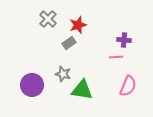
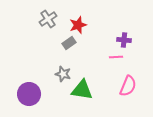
gray cross: rotated 12 degrees clockwise
purple circle: moved 3 px left, 9 px down
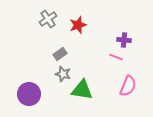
gray rectangle: moved 9 px left, 11 px down
pink line: rotated 24 degrees clockwise
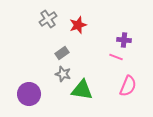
gray rectangle: moved 2 px right, 1 px up
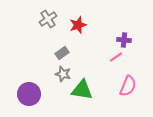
pink line: rotated 56 degrees counterclockwise
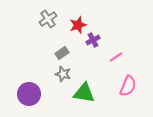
purple cross: moved 31 px left; rotated 32 degrees counterclockwise
green triangle: moved 2 px right, 3 px down
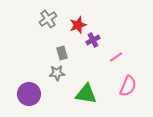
gray rectangle: rotated 72 degrees counterclockwise
gray star: moved 6 px left, 1 px up; rotated 21 degrees counterclockwise
green triangle: moved 2 px right, 1 px down
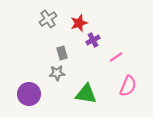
red star: moved 1 px right, 2 px up
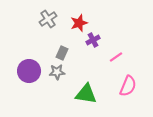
gray rectangle: rotated 40 degrees clockwise
gray star: moved 1 px up
purple circle: moved 23 px up
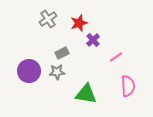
purple cross: rotated 16 degrees counterclockwise
gray rectangle: rotated 40 degrees clockwise
pink semicircle: rotated 25 degrees counterclockwise
